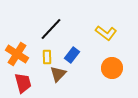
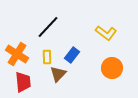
black line: moved 3 px left, 2 px up
red trapezoid: moved 1 px up; rotated 10 degrees clockwise
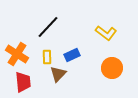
blue rectangle: rotated 28 degrees clockwise
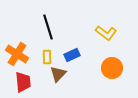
black line: rotated 60 degrees counterclockwise
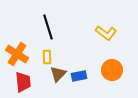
blue rectangle: moved 7 px right, 21 px down; rotated 14 degrees clockwise
orange circle: moved 2 px down
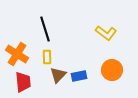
black line: moved 3 px left, 2 px down
brown triangle: moved 1 px down
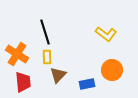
black line: moved 3 px down
yellow L-shape: moved 1 px down
blue rectangle: moved 8 px right, 8 px down
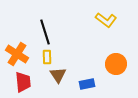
yellow L-shape: moved 14 px up
orange circle: moved 4 px right, 6 px up
brown triangle: rotated 18 degrees counterclockwise
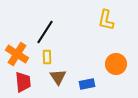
yellow L-shape: rotated 65 degrees clockwise
black line: rotated 50 degrees clockwise
brown triangle: moved 2 px down
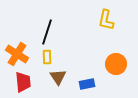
black line: moved 2 px right; rotated 15 degrees counterclockwise
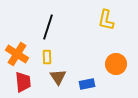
black line: moved 1 px right, 5 px up
